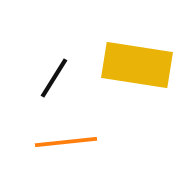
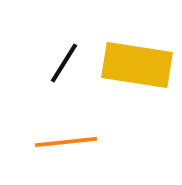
black line: moved 10 px right, 15 px up
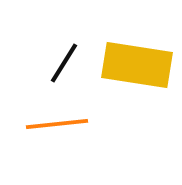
orange line: moved 9 px left, 18 px up
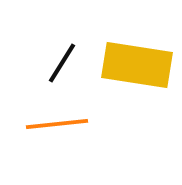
black line: moved 2 px left
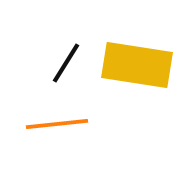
black line: moved 4 px right
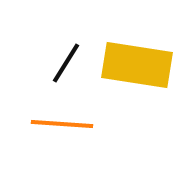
orange line: moved 5 px right; rotated 10 degrees clockwise
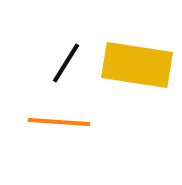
orange line: moved 3 px left, 2 px up
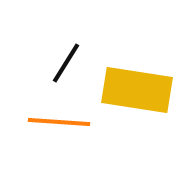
yellow rectangle: moved 25 px down
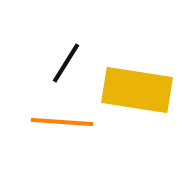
orange line: moved 3 px right
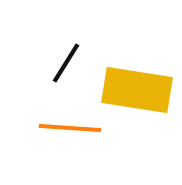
orange line: moved 8 px right, 6 px down
